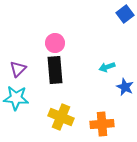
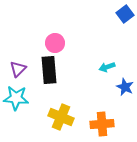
black rectangle: moved 6 px left
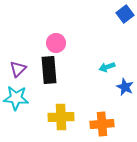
pink circle: moved 1 px right
yellow cross: rotated 25 degrees counterclockwise
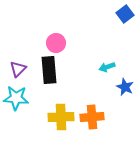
orange cross: moved 10 px left, 7 px up
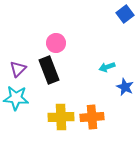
black rectangle: rotated 16 degrees counterclockwise
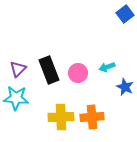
pink circle: moved 22 px right, 30 px down
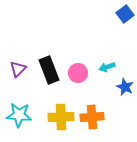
cyan star: moved 3 px right, 17 px down
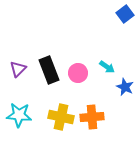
cyan arrow: rotated 126 degrees counterclockwise
yellow cross: rotated 15 degrees clockwise
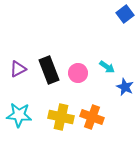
purple triangle: rotated 18 degrees clockwise
orange cross: rotated 25 degrees clockwise
